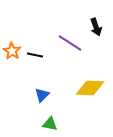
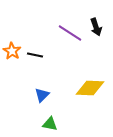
purple line: moved 10 px up
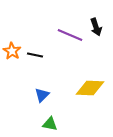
purple line: moved 2 px down; rotated 10 degrees counterclockwise
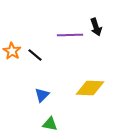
purple line: rotated 25 degrees counterclockwise
black line: rotated 28 degrees clockwise
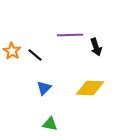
black arrow: moved 20 px down
blue triangle: moved 2 px right, 7 px up
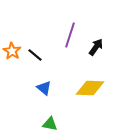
purple line: rotated 70 degrees counterclockwise
black arrow: rotated 126 degrees counterclockwise
blue triangle: rotated 35 degrees counterclockwise
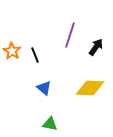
black line: rotated 28 degrees clockwise
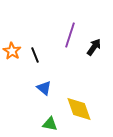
black arrow: moved 2 px left
yellow diamond: moved 11 px left, 21 px down; rotated 68 degrees clockwise
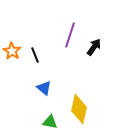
yellow diamond: rotated 32 degrees clockwise
green triangle: moved 2 px up
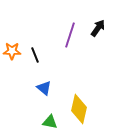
black arrow: moved 4 px right, 19 px up
orange star: rotated 30 degrees counterclockwise
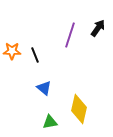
green triangle: rotated 21 degrees counterclockwise
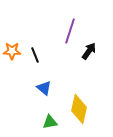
black arrow: moved 9 px left, 23 px down
purple line: moved 4 px up
